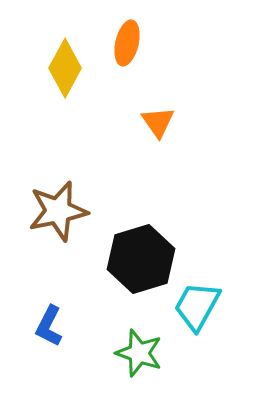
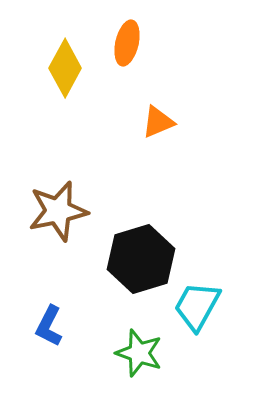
orange triangle: rotated 42 degrees clockwise
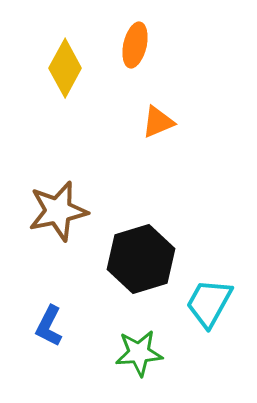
orange ellipse: moved 8 px right, 2 px down
cyan trapezoid: moved 12 px right, 3 px up
green star: rotated 24 degrees counterclockwise
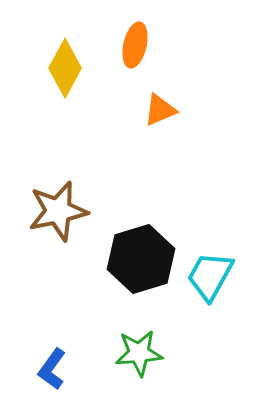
orange triangle: moved 2 px right, 12 px up
cyan trapezoid: moved 1 px right, 27 px up
blue L-shape: moved 3 px right, 43 px down; rotated 9 degrees clockwise
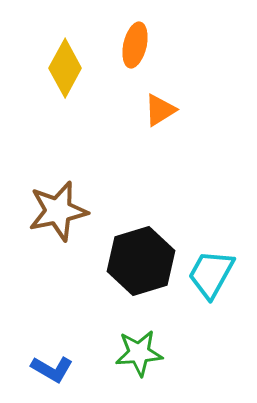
orange triangle: rotated 9 degrees counterclockwise
black hexagon: moved 2 px down
cyan trapezoid: moved 1 px right, 2 px up
blue L-shape: rotated 96 degrees counterclockwise
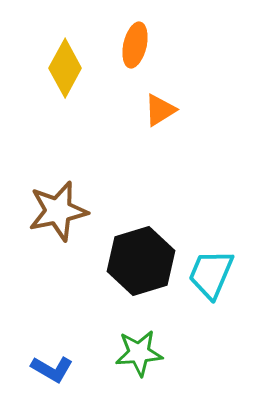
cyan trapezoid: rotated 6 degrees counterclockwise
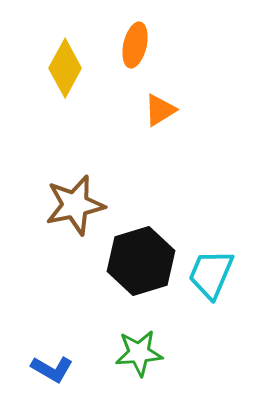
brown star: moved 17 px right, 6 px up
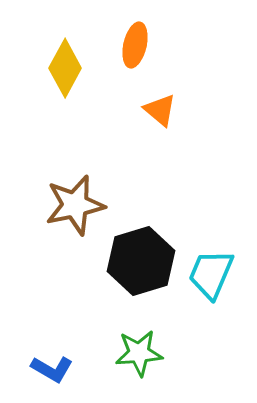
orange triangle: rotated 48 degrees counterclockwise
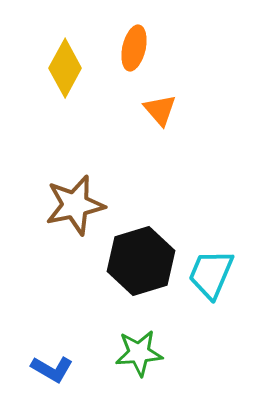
orange ellipse: moved 1 px left, 3 px down
orange triangle: rotated 9 degrees clockwise
